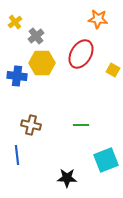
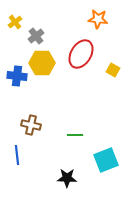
green line: moved 6 px left, 10 px down
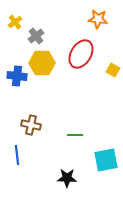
cyan square: rotated 10 degrees clockwise
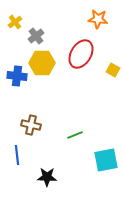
green line: rotated 21 degrees counterclockwise
black star: moved 20 px left, 1 px up
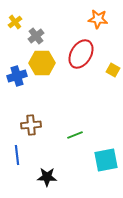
blue cross: rotated 24 degrees counterclockwise
brown cross: rotated 18 degrees counterclockwise
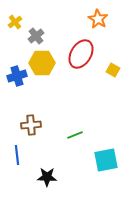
orange star: rotated 24 degrees clockwise
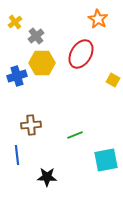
yellow square: moved 10 px down
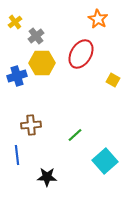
green line: rotated 21 degrees counterclockwise
cyan square: moved 1 px left, 1 px down; rotated 30 degrees counterclockwise
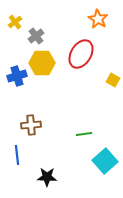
green line: moved 9 px right, 1 px up; rotated 35 degrees clockwise
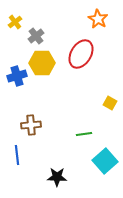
yellow square: moved 3 px left, 23 px down
black star: moved 10 px right
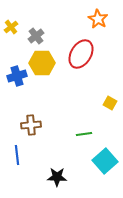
yellow cross: moved 4 px left, 5 px down
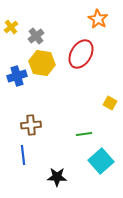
yellow hexagon: rotated 10 degrees clockwise
blue line: moved 6 px right
cyan square: moved 4 px left
